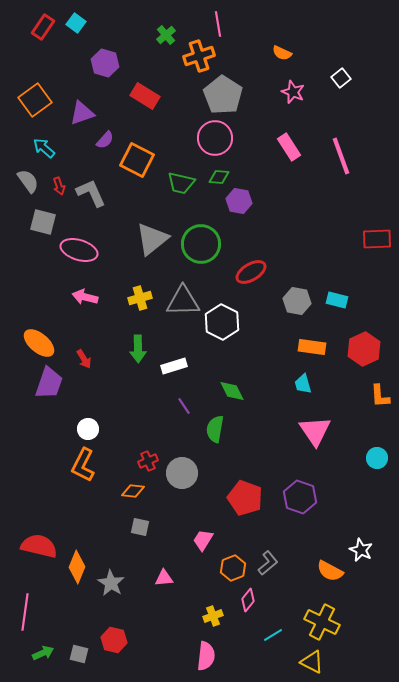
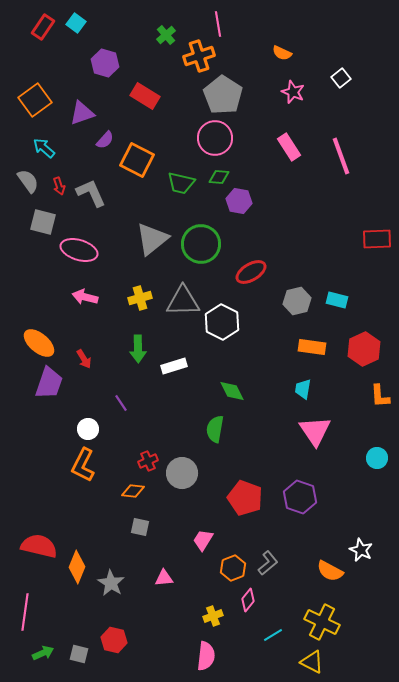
gray hexagon at (297, 301): rotated 24 degrees counterclockwise
cyan trapezoid at (303, 384): moved 5 px down; rotated 25 degrees clockwise
purple line at (184, 406): moved 63 px left, 3 px up
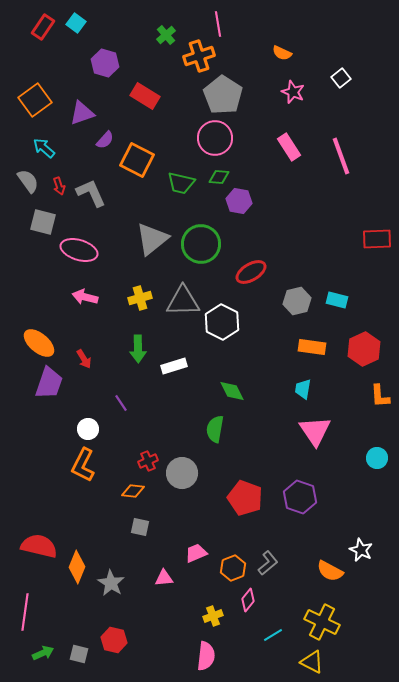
pink trapezoid at (203, 540): moved 7 px left, 13 px down; rotated 35 degrees clockwise
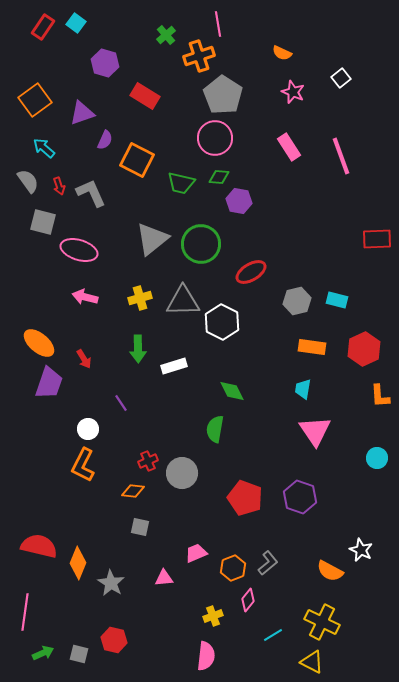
purple semicircle at (105, 140): rotated 18 degrees counterclockwise
orange diamond at (77, 567): moved 1 px right, 4 px up
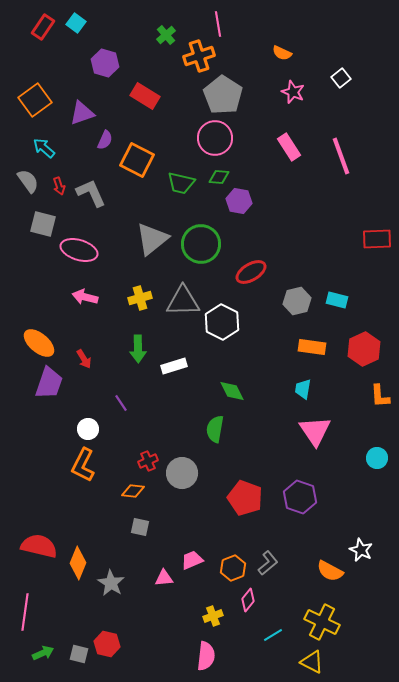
gray square at (43, 222): moved 2 px down
pink trapezoid at (196, 553): moved 4 px left, 7 px down
red hexagon at (114, 640): moved 7 px left, 4 px down
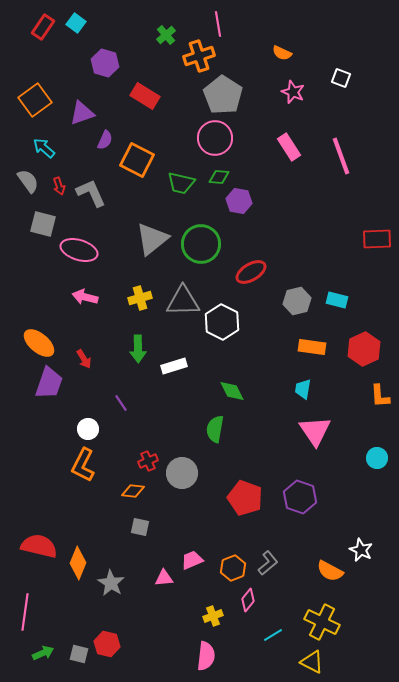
white square at (341, 78): rotated 30 degrees counterclockwise
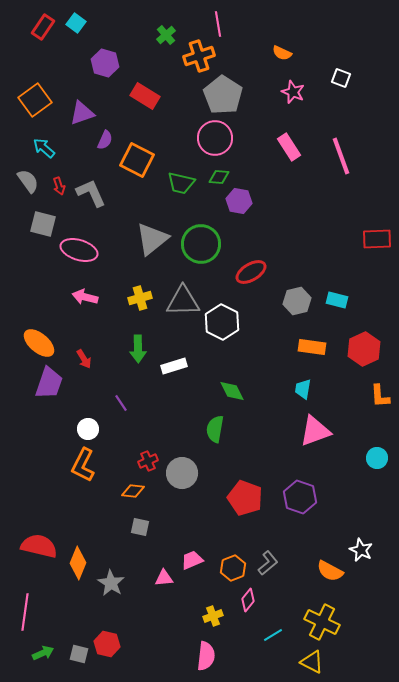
pink triangle at (315, 431): rotated 44 degrees clockwise
